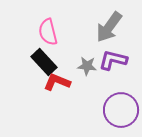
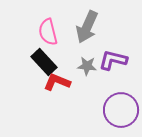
gray arrow: moved 22 px left; rotated 12 degrees counterclockwise
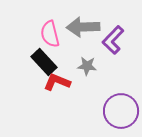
gray arrow: moved 4 px left; rotated 64 degrees clockwise
pink semicircle: moved 2 px right, 2 px down
purple L-shape: moved 20 px up; rotated 60 degrees counterclockwise
purple circle: moved 1 px down
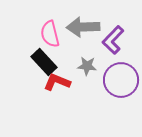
purple circle: moved 31 px up
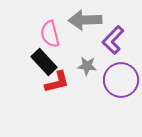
gray arrow: moved 2 px right, 7 px up
red L-shape: rotated 144 degrees clockwise
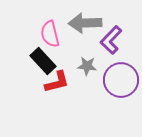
gray arrow: moved 3 px down
purple L-shape: moved 2 px left
black rectangle: moved 1 px left, 1 px up
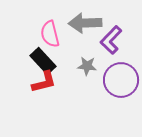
red L-shape: moved 13 px left
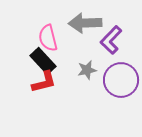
pink semicircle: moved 2 px left, 4 px down
gray star: moved 4 px down; rotated 18 degrees counterclockwise
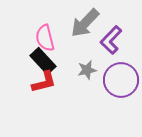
gray arrow: rotated 44 degrees counterclockwise
pink semicircle: moved 3 px left
